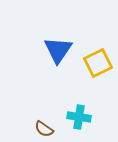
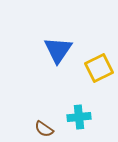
yellow square: moved 1 px right, 5 px down
cyan cross: rotated 15 degrees counterclockwise
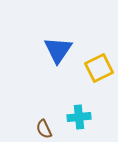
brown semicircle: rotated 30 degrees clockwise
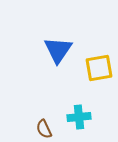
yellow square: rotated 16 degrees clockwise
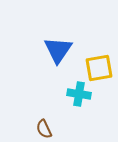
cyan cross: moved 23 px up; rotated 15 degrees clockwise
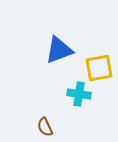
blue triangle: moved 1 px right; rotated 36 degrees clockwise
brown semicircle: moved 1 px right, 2 px up
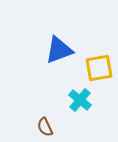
cyan cross: moved 1 px right, 6 px down; rotated 30 degrees clockwise
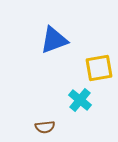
blue triangle: moved 5 px left, 10 px up
brown semicircle: rotated 72 degrees counterclockwise
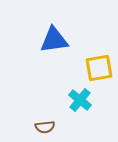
blue triangle: rotated 12 degrees clockwise
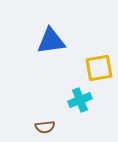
blue triangle: moved 3 px left, 1 px down
cyan cross: rotated 30 degrees clockwise
